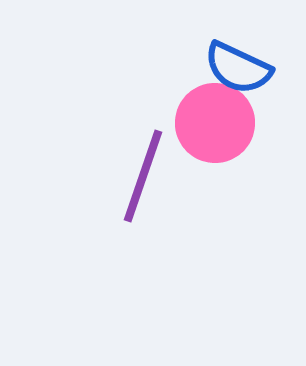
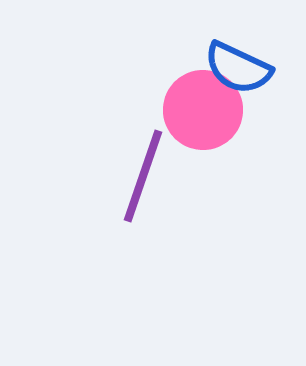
pink circle: moved 12 px left, 13 px up
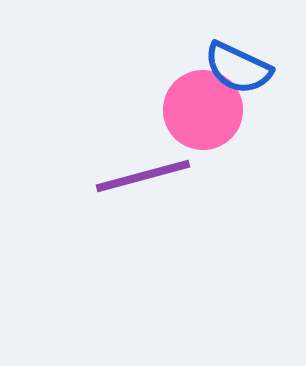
purple line: rotated 56 degrees clockwise
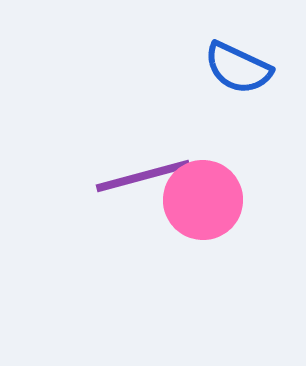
pink circle: moved 90 px down
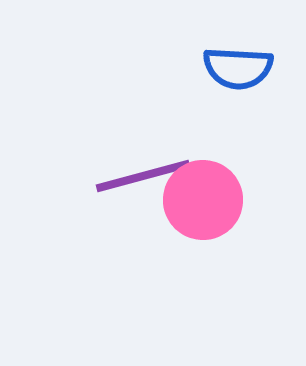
blue semicircle: rotated 22 degrees counterclockwise
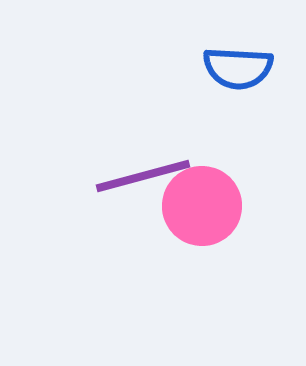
pink circle: moved 1 px left, 6 px down
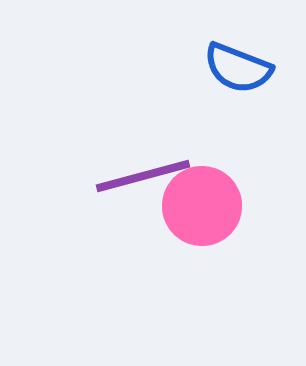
blue semicircle: rotated 18 degrees clockwise
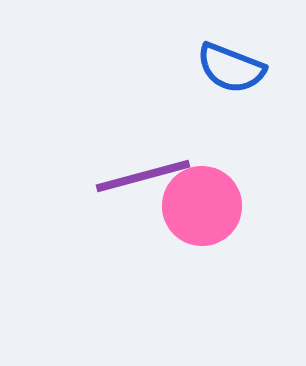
blue semicircle: moved 7 px left
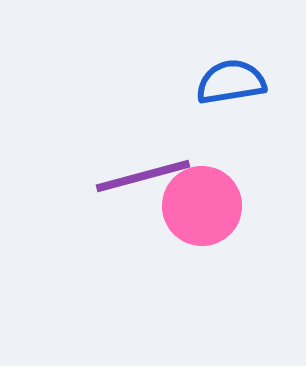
blue semicircle: moved 14 px down; rotated 150 degrees clockwise
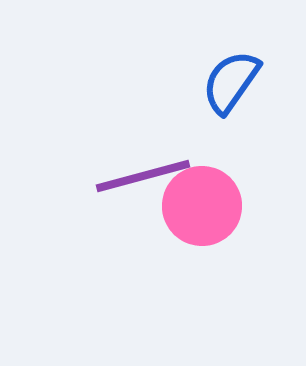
blue semicircle: rotated 46 degrees counterclockwise
